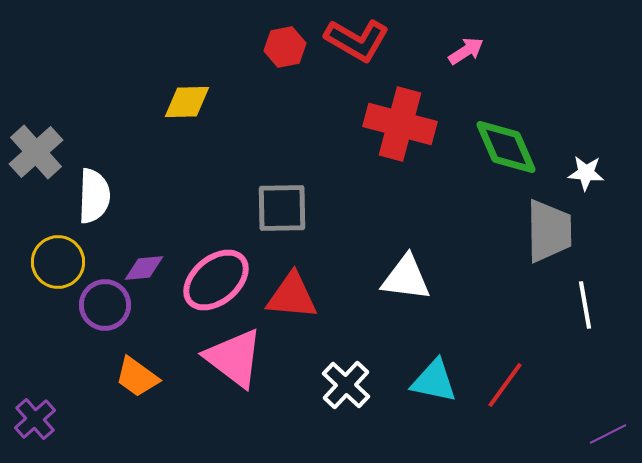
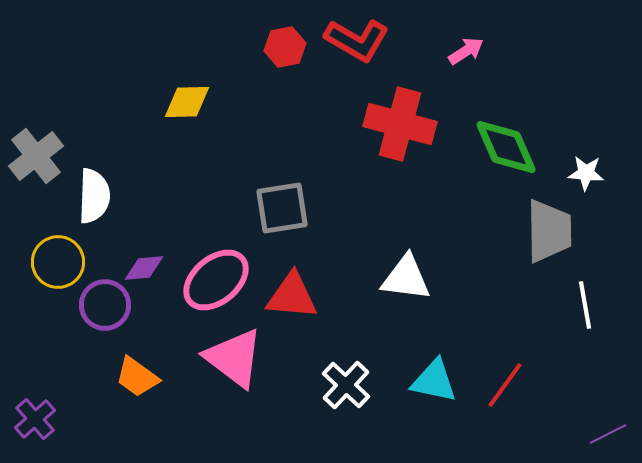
gray cross: moved 4 px down; rotated 4 degrees clockwise
gray square: rotated 8 degrees counterclockwise
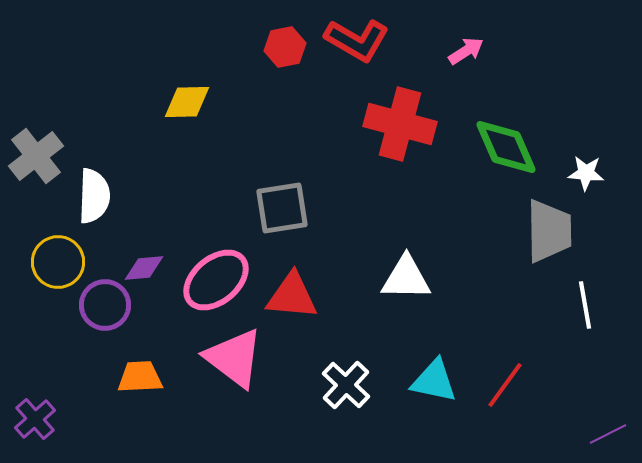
white triangle: rotated 6 degrees counterclockwise
orange trapezoid: moved 3 px right; rotated 141 degrees clockwise
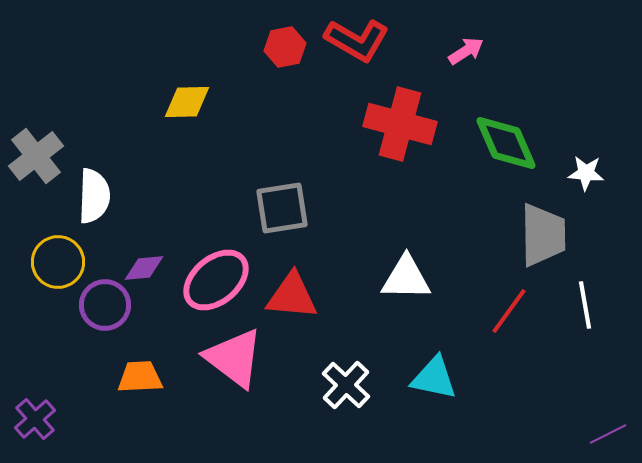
green diamond: moved 4 px up
gray trapezoid: moved 6 px left, 4 px down
cyan triangle: moved 3 px up
red line: moved 4 px right, 74 px up
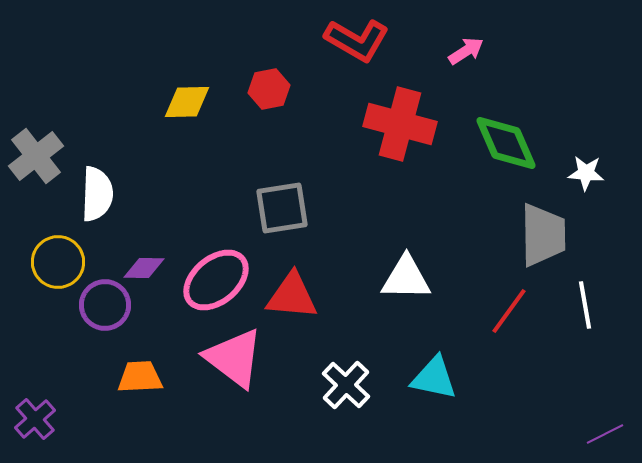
red hexagon: moved 16 px left, 42 px down
white semicircle: moved 3 px right, 2 px up
purple diamond: rotated 6 degrees clockwise
purple line: moved 3 px left
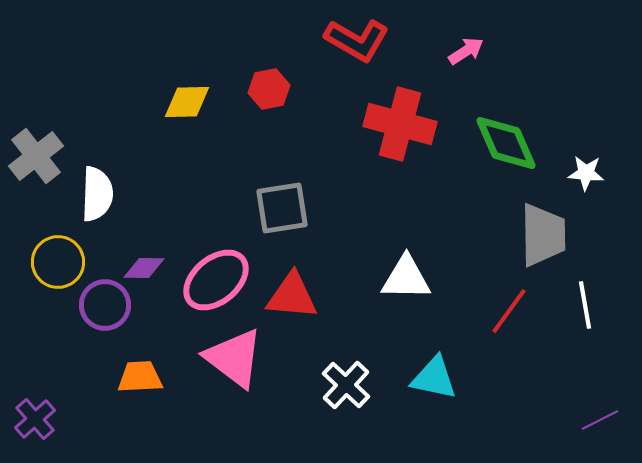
purple line: moved 5 px left, 14 px up
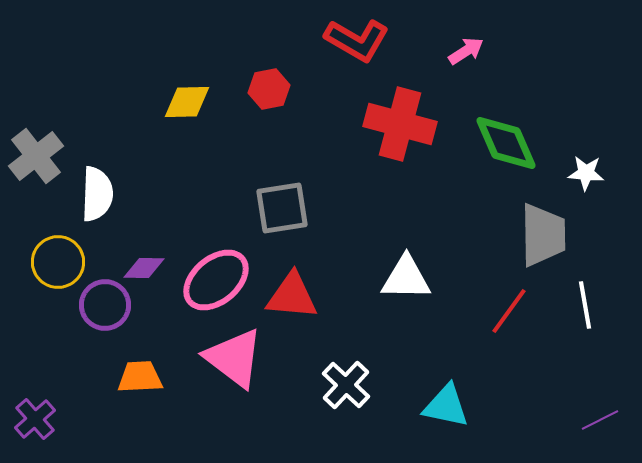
cyan triangle: moved 12 px right, 28 px down
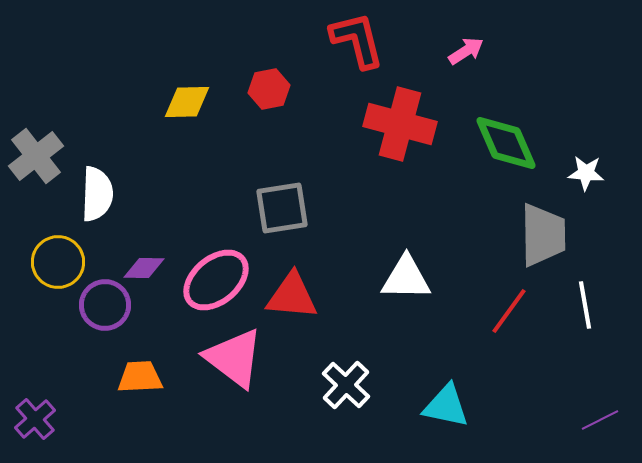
red L-shape: rotated 134 degrees counterclockwise
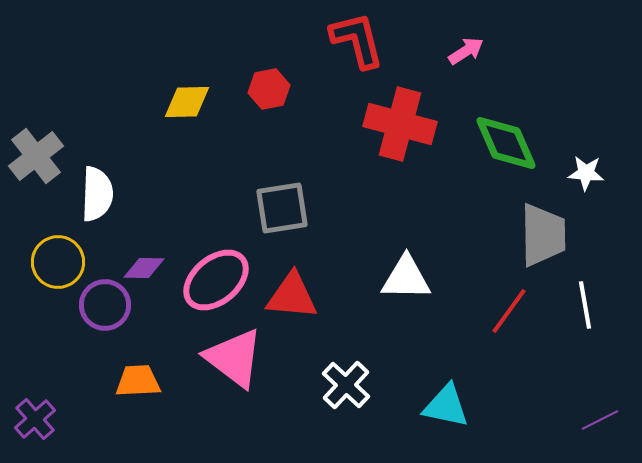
orange trapezoid: moved 2 px left, 4 px down
